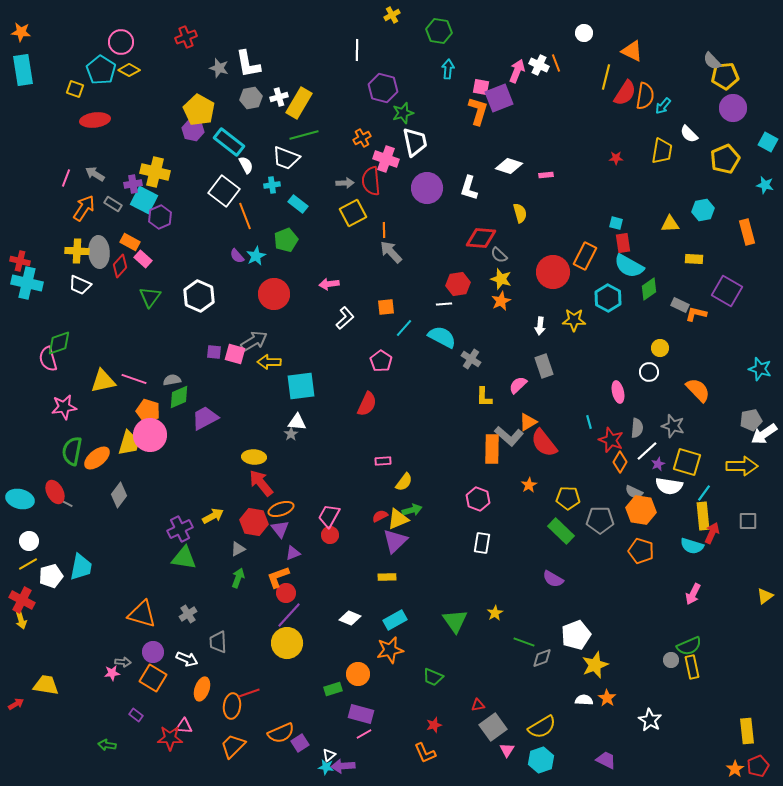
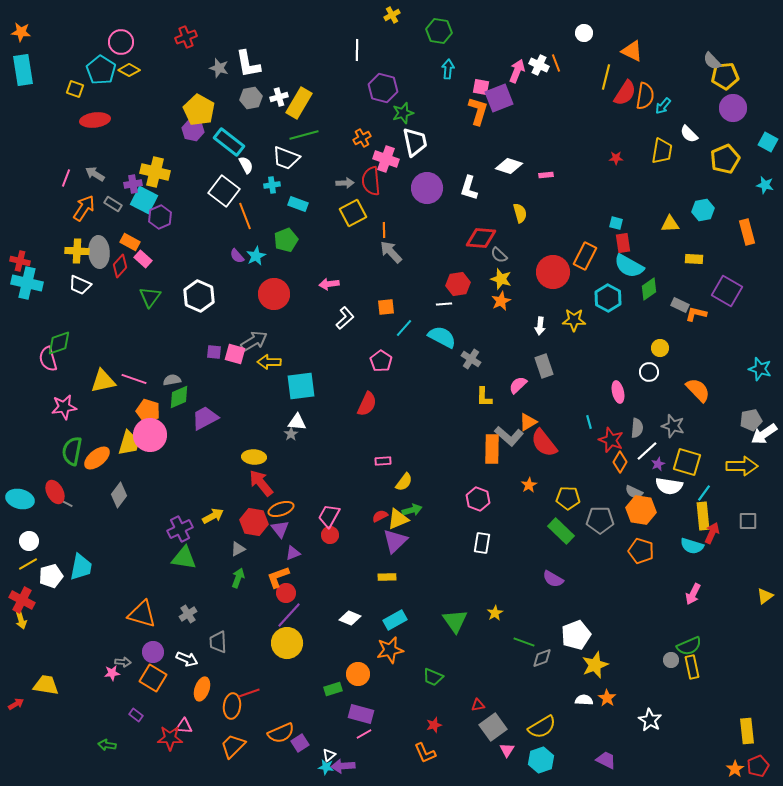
cyan rectangle at (298, 204): rotated 18 degrees counterclockwise
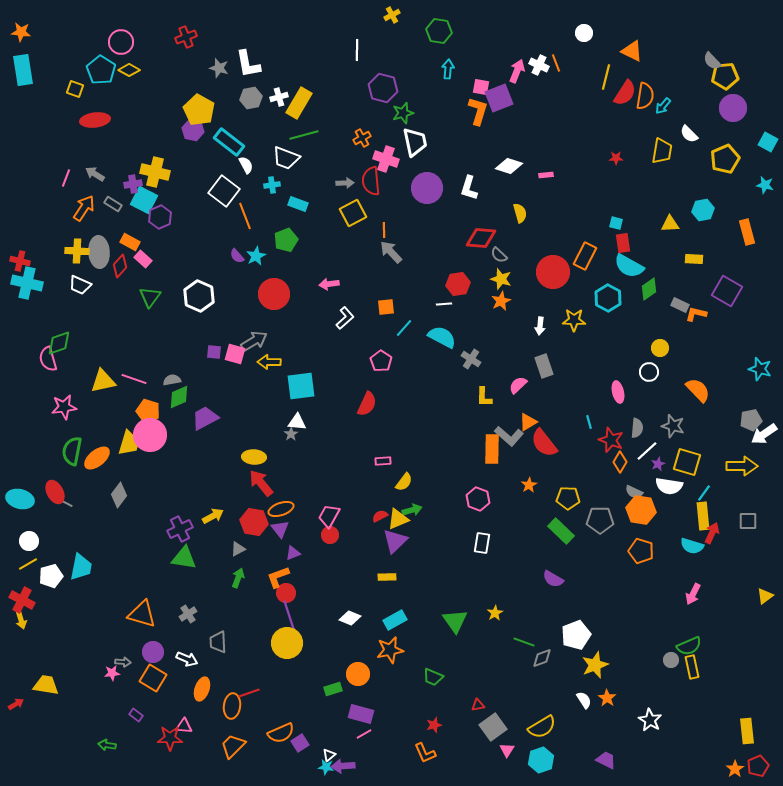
purple line at (289, 615): rotated 60 degrees counterclockwise
white semicircle at (584, 700): rotated 54 degrees clockwise
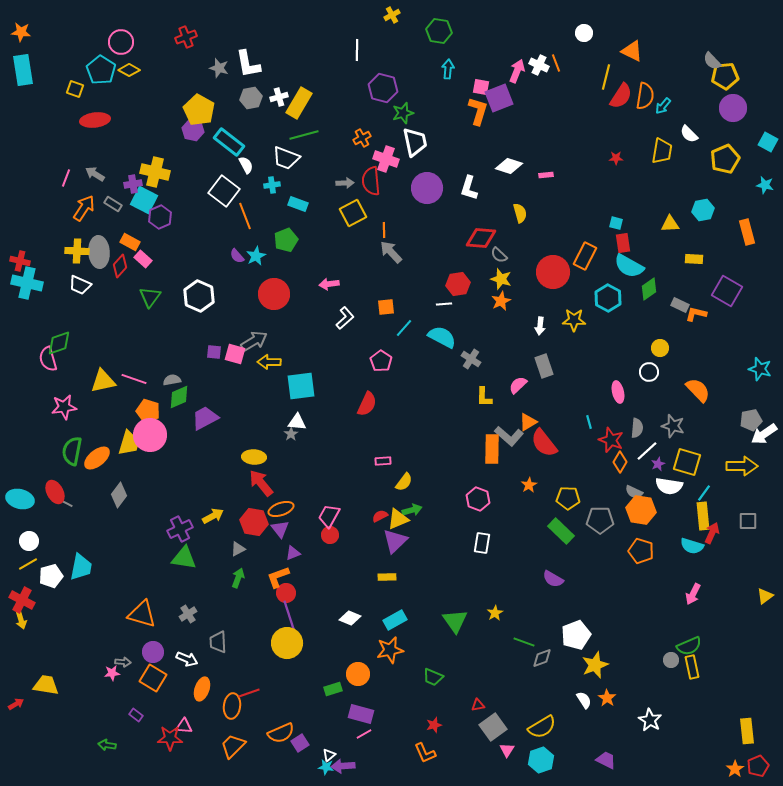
red semicircle at (625, 93): moved 4 px left, 3 px down
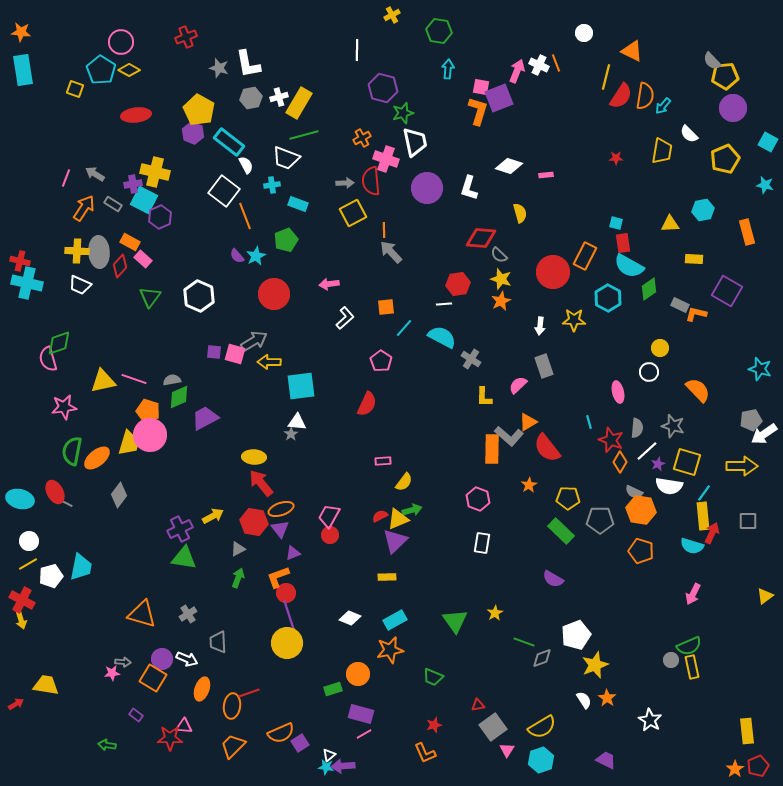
red ellipse at (95, 120): moved 41 px right, 5 px up
purple hexagon at (193, 130): moved 3 px down; rotated 10 degrees clockwise
red semicircle at (544, 443): moved 3 px right, 5 px down
purple circle at (153, 652): moved 9 px right, 7 px down
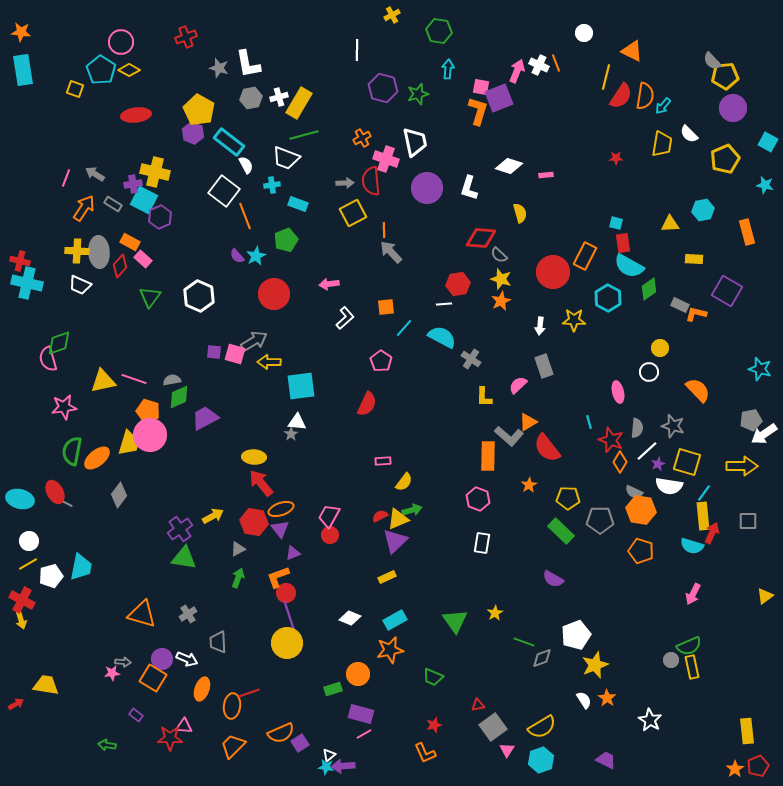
green star at (403, 113): moved 15 px right, 19 px up
yellow trapezoid at (662, 151): moved 7 px up
orange rectangle at (492, 449): moved 4 px left, 7 px down
purple cross at (180, 529): rotated 10 degrees counterclockwise
yellow rectangle at (387, 577): rotated 24 degrees counterclockwise
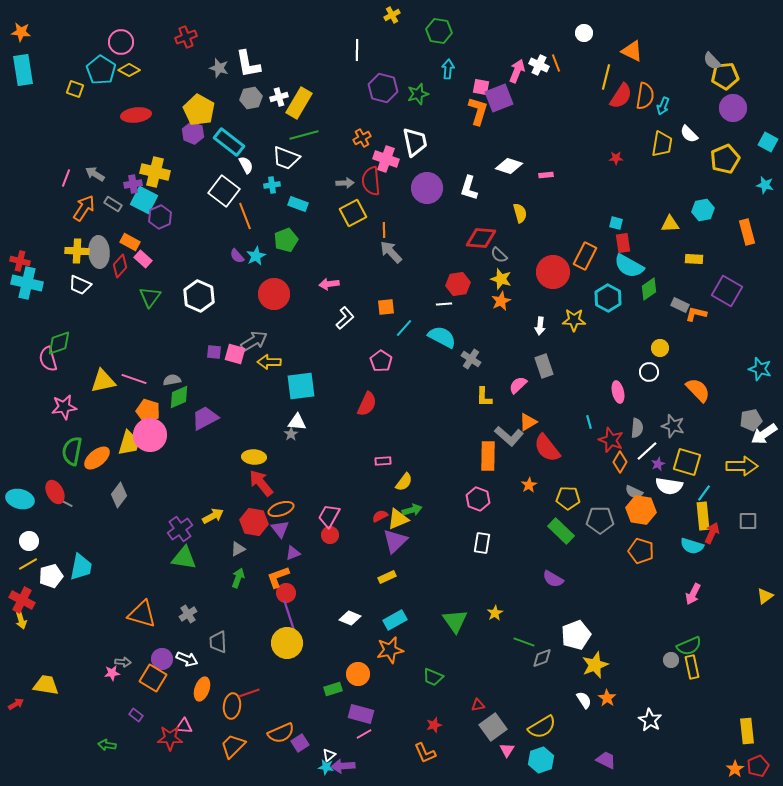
cyan arrow at (663, 106): rotated 18 degrees counterclockwise
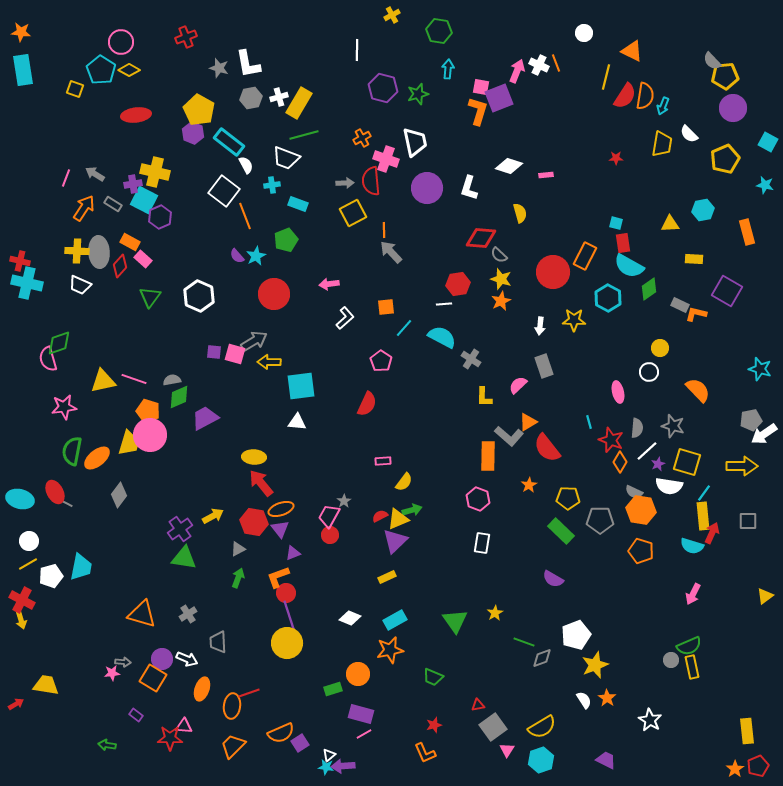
red semicircle at (621, 96): moved 4 px right
gray star at (291, 434): moved 53 px right, 67 px down
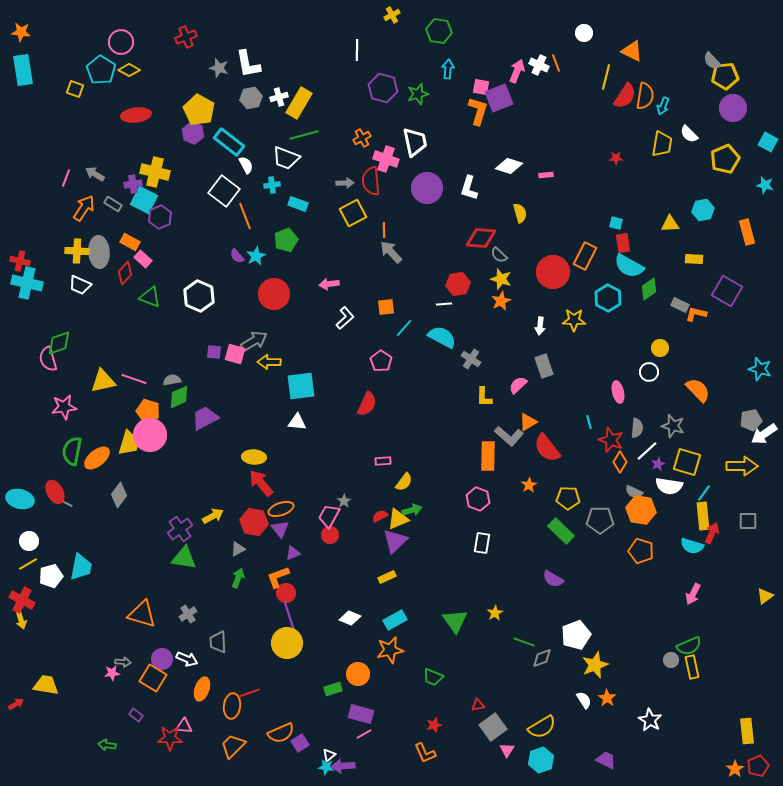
red diamond at (120, 266): moved 5 px right, 7 px down
green triangle at (150, 297): rotated 45 degrees counterclockwise
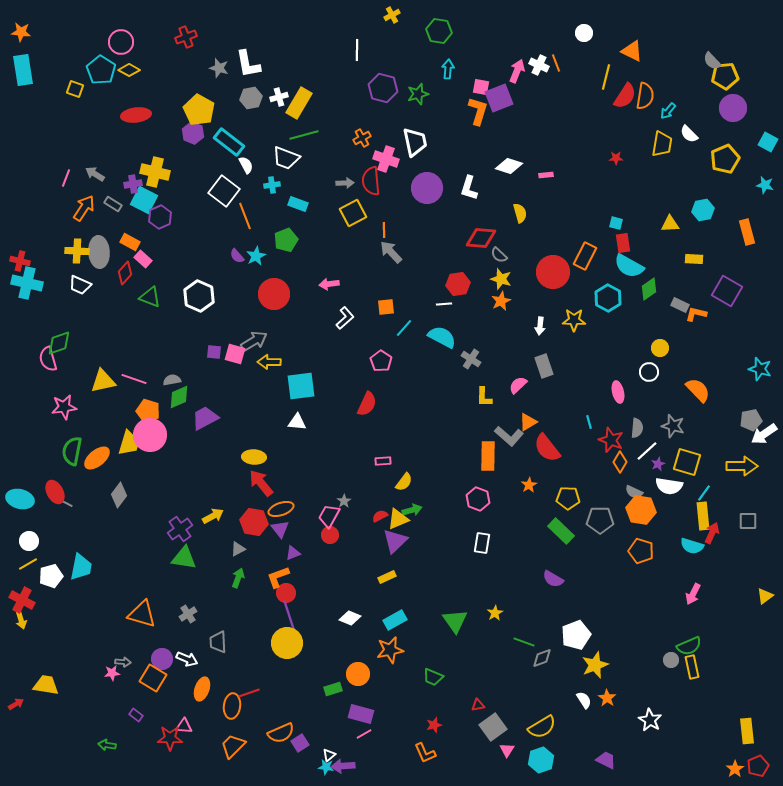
cyan arrow at (663, 106): moved 5 px right, 5 px down; rotated 18 degrees clockwise
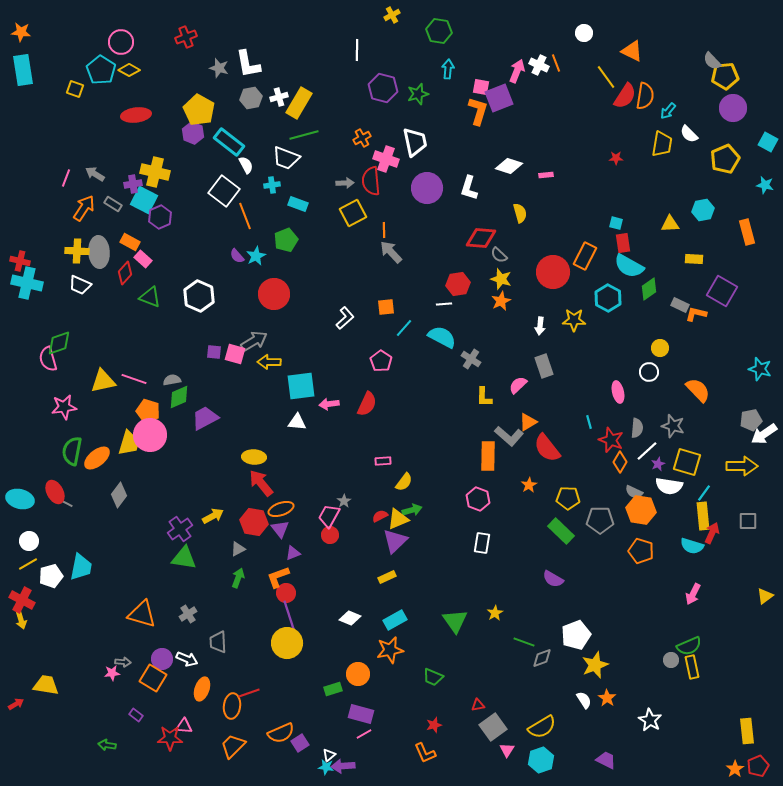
yellow line at (606, 77): rotated 50 degrees counterclockwise
pink arrow at (329, 284): moved 120 px down
purple square at (727, 291): moved 5 px left
